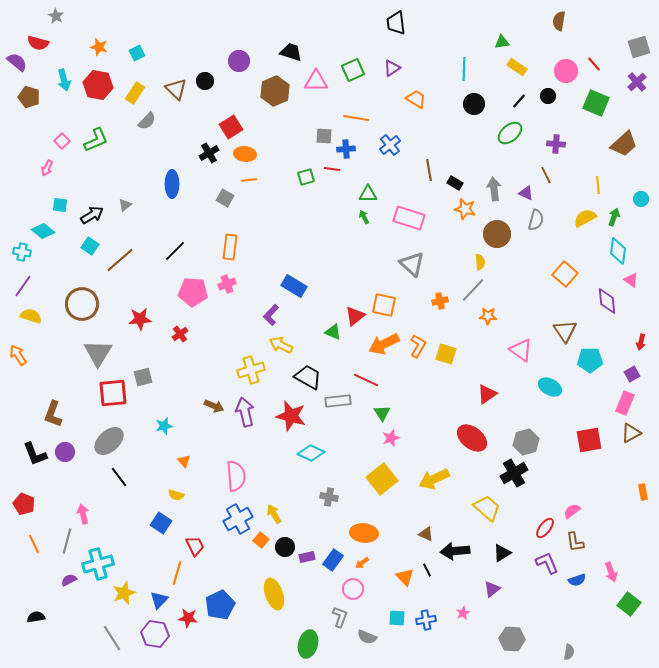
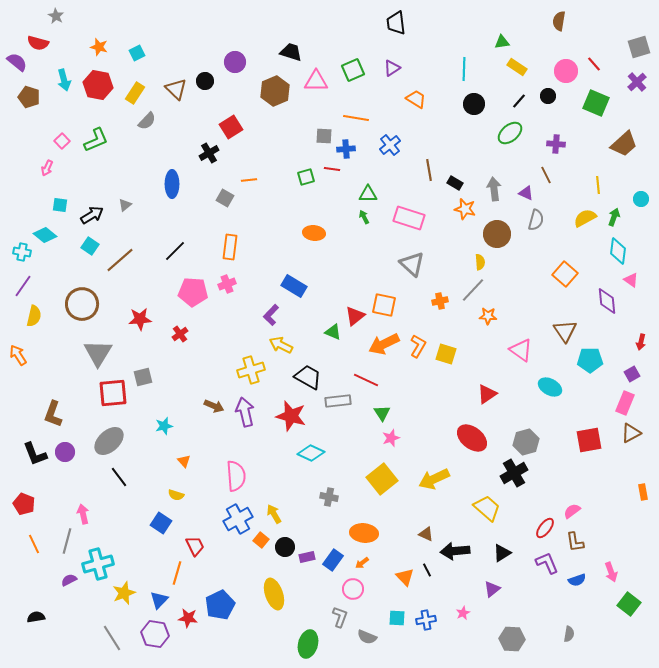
purple circle at (239, 61): moved 4 px left, 1 px down
orange ellipse at (245, 154): moved 69 px right, 79 px down
cyan diamond at (43, 231): moved 2 px right, 4 px down
yellow semicircle at (31, 316): moved 3 px right; rotated 85 degrees clockwise
gray semicircle at (569, 652): moved 18 px up
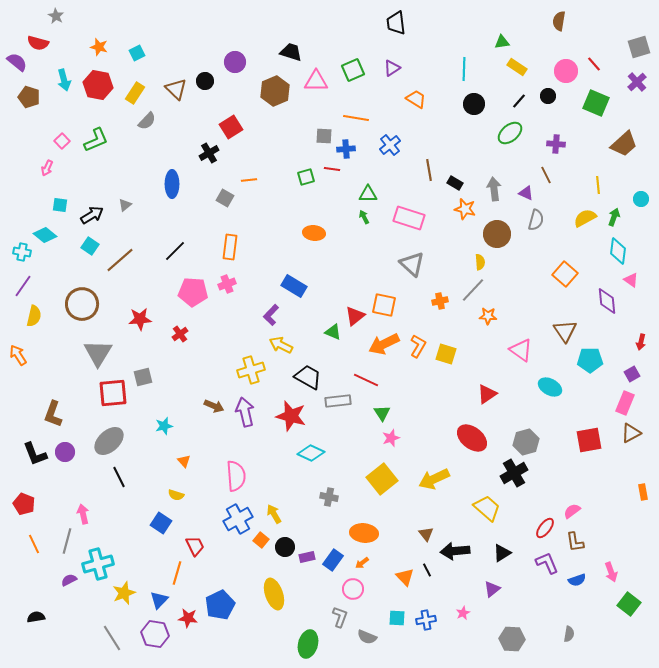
black line at (119, 477): rotated 10 degrees clockwise
brown triangle at (426, 534): rotated 28 degrees clockwise
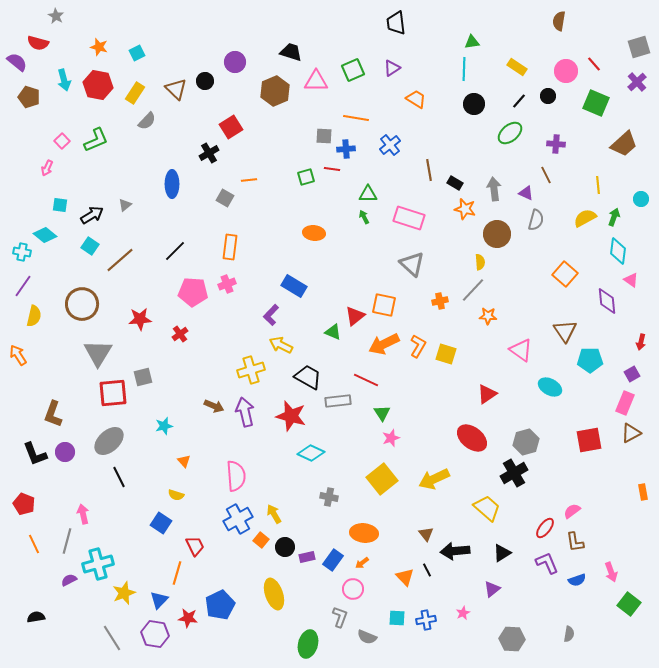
green triangle at (502, 42): moved 30 px left
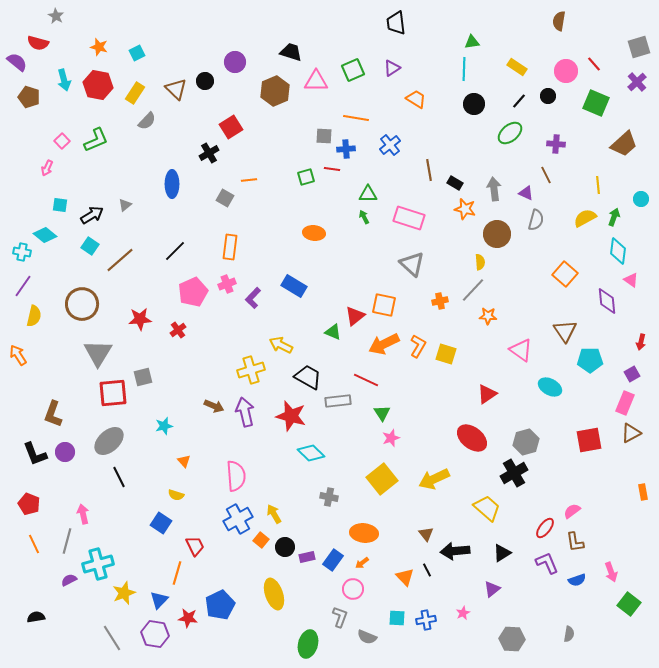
pink pentagon at (193, 292): rotated 28 degrees counterclockwise
purple L-shape at (271, 315): moved 18 px left, 17 px up
red cross at (180, 334): moved 2 px left, 4 px up
cyan diamond at (311, 453): rotated 20 degrees clockwise
red pentagon at (24, 504): moved 5 px right
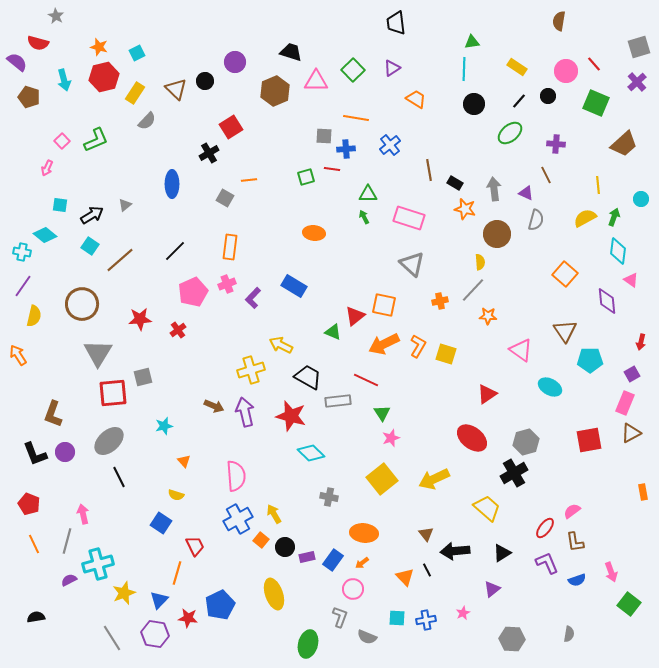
green square at (353, 70): rotated 20 degrees counterclockwise
red hexagon at (98, 85): moved 6 px right, 8 px up; rotated 24 degrees counterclockwise
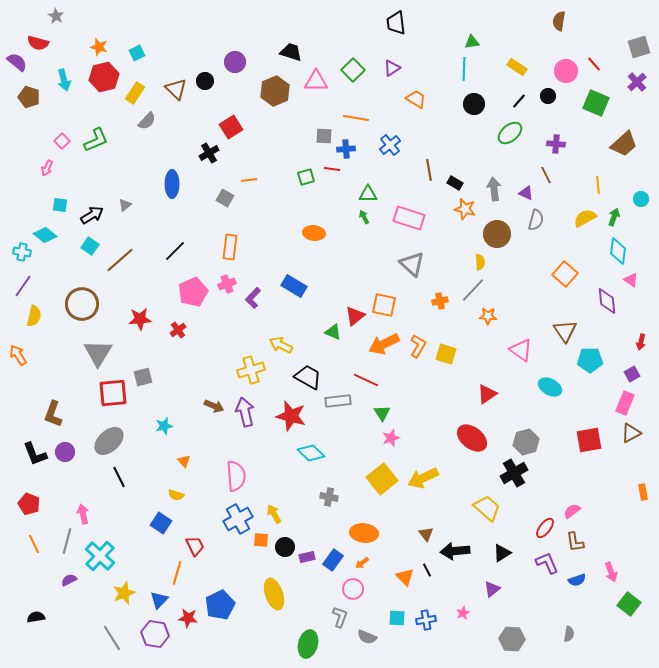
yellow arrow at (434, 479): moved 11 px left, 1 px up
orange square at (261, 540): rotated 35 degrees counterclockwise
cyan cross at (98, 564): moved 2 px right, 8 px up; rotated 32 degrees counterclockwise
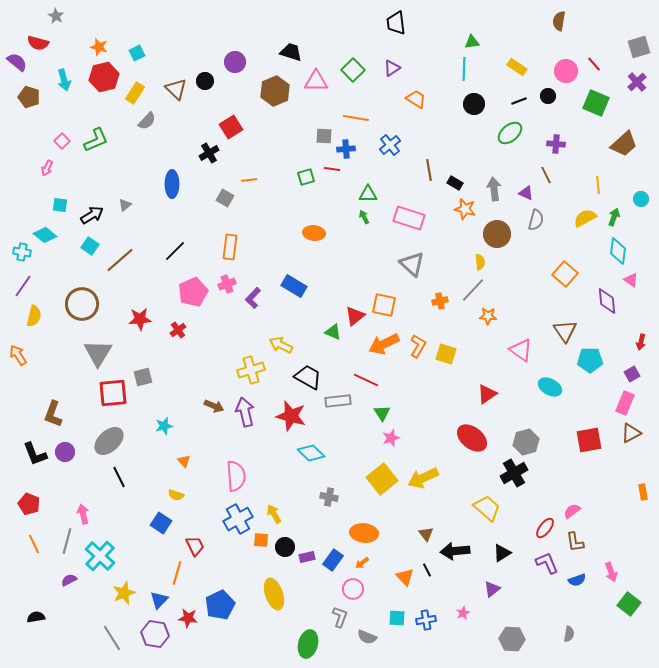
black line at (519, 101): rotated 28 degrees clockwise
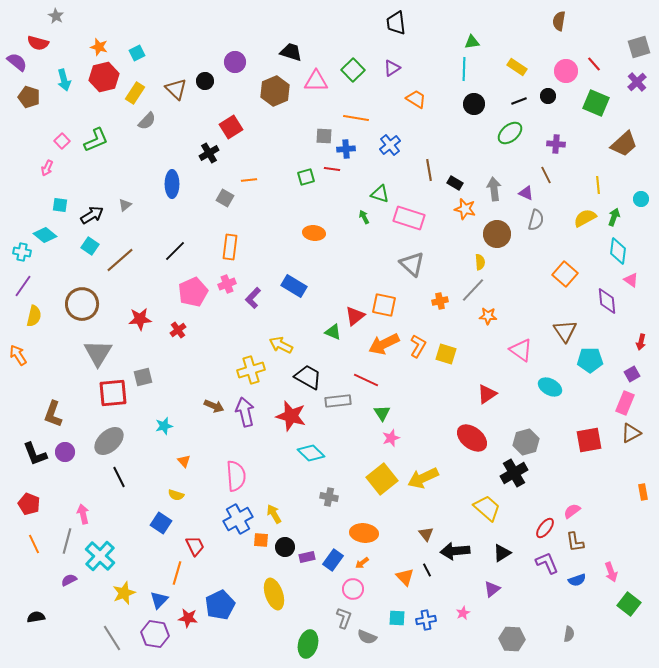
green triangle at (368, 194): moved 12 px right; rotated 18 degrees clockwise
gray L-shape at (340, 617): moved 4 px right, 1 px down
